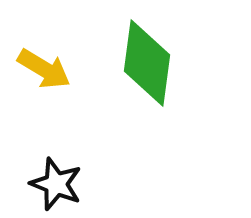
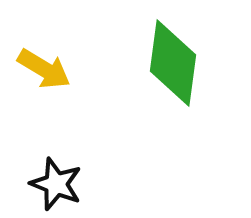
green diamond: moved 26 px right
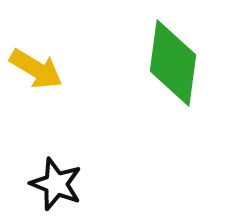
yellow arrow: moved 8 px left
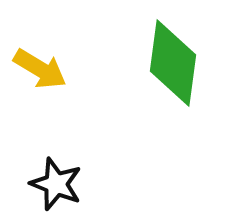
yellow arrow: moved 4 px right
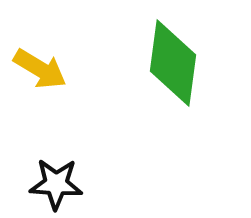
black star: rotated 18 degrees counterclockwise
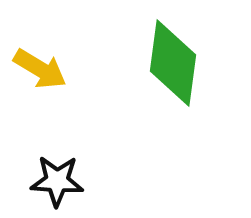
black star: moved 1 px right, 3 px up
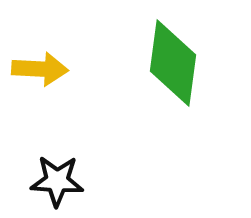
yellow arrow: rotated 28 degrees counterclockwise
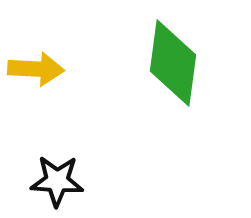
yellow arrow: moved 4 px left
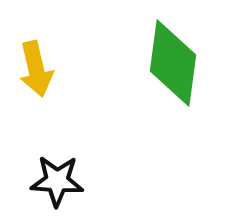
yellow arrow: rotated 74 degrees clockwise
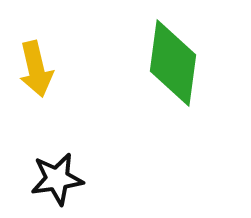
black star: moved 2 px up; rotated 12 degrees counterclockwise
